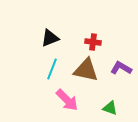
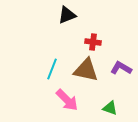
black triangle: moved 17 px right, 23 px up
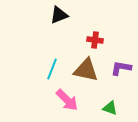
black triangle: moved 8 px left
red cross: moved 2 px right, 2 px up
purple L-shape: rotated 20 degrees counterclockwise
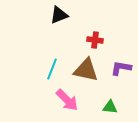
green triangle: moved 1 px up; rotated 14 degrees counterclockwise
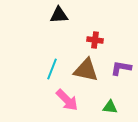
black triangle: rotated 18 degrees clockwise
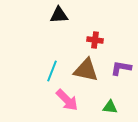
cyan line: moved 2 px down
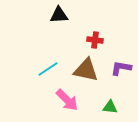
cyan line: moved 4 px left, 2 px up; rotated 35 degrees clockwise
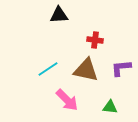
purple L-shape: rotated 15 degrees counterclockwise
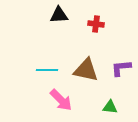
red cross: moved 1 px right, 16 px up
cyan line: moved 1 px left, 1 px down; rotated 35 degrees clockwise
pink arrow: moved 6 px left
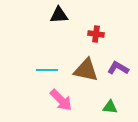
red cross: moved 10 px down
purple L-shape: moved 3 px left; rotated 35 degrees clockwise
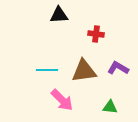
brown triangle: moved 2 px left, 1 px down; rotated 20 degrees counterclockwise
pink arrow: moved 1 px right
